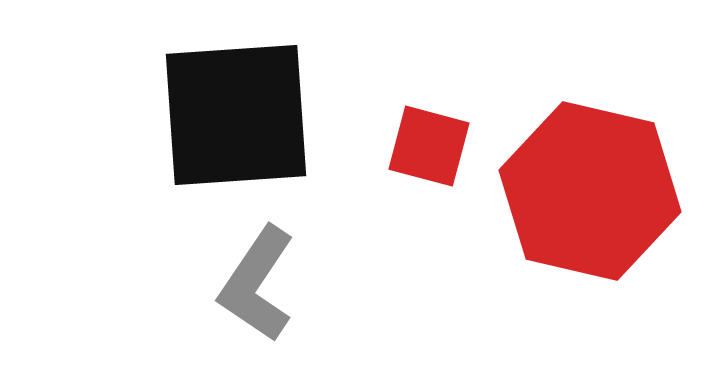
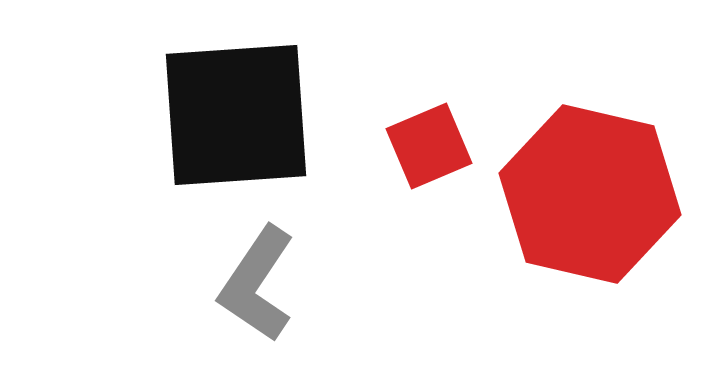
red square: rotated 38 degrees counterclockwise
red hexagon: moved 3 px down
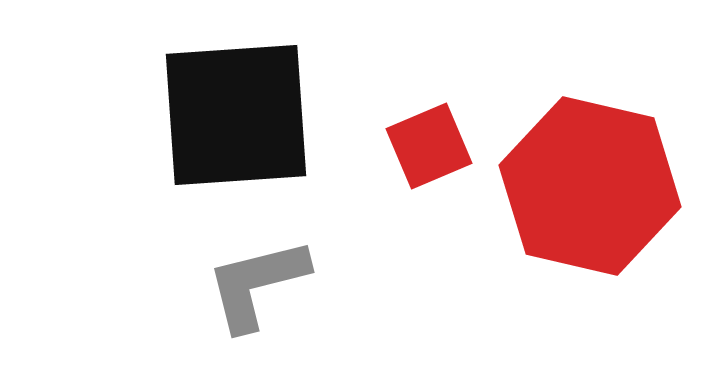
red hexagon: moved 8 px up
gray L-shape: rotated 42 degrees clockwise
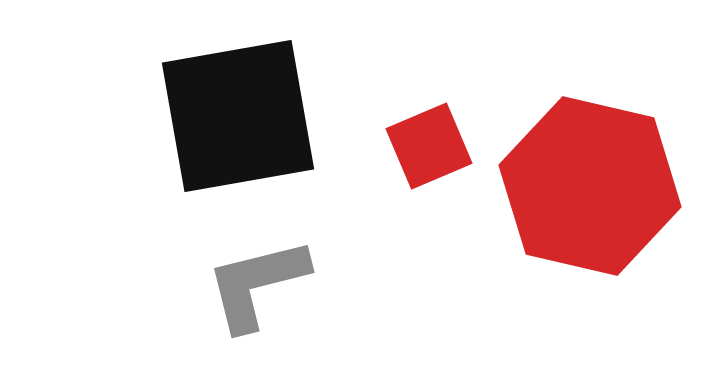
black square: moved 2 px right, 1 px down; rotated 6 degrees counterclockwise
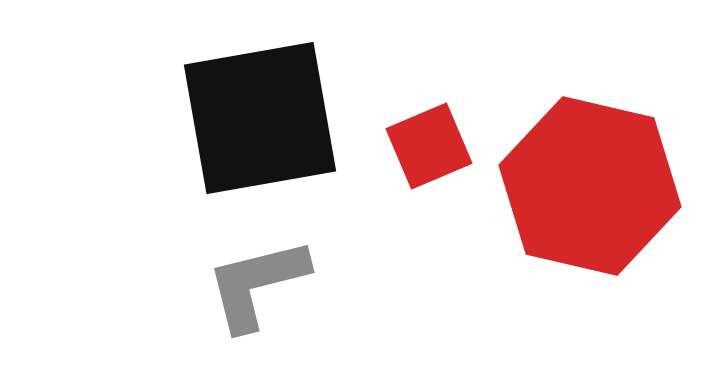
black square: moved 22 px right, 2 px down
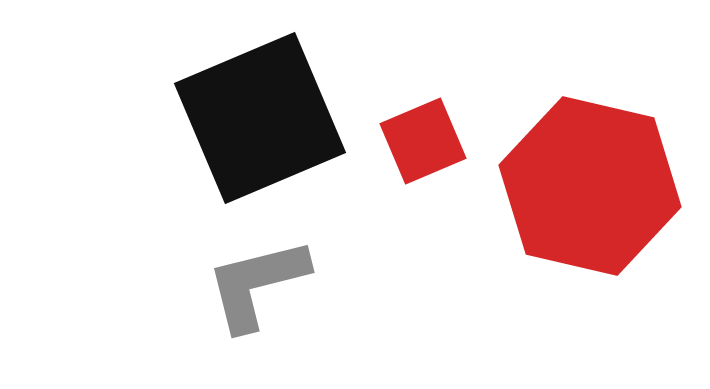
black square: rotated 13 degrees counterclockwise
red square: moved 6 px left, 5 px up
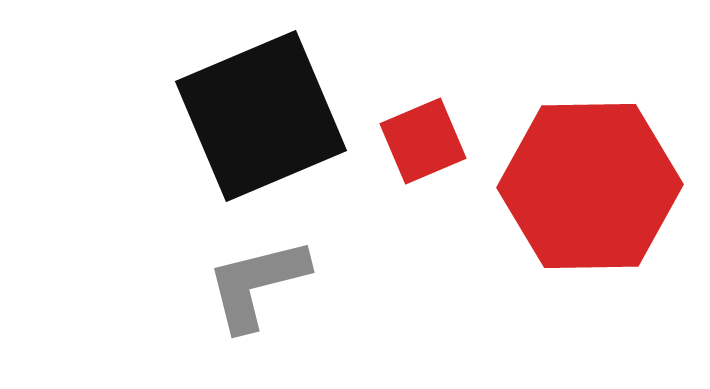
black square: moved 1 px right, 2 px up
red hexagon: rotated 14 degrees counterclockwise
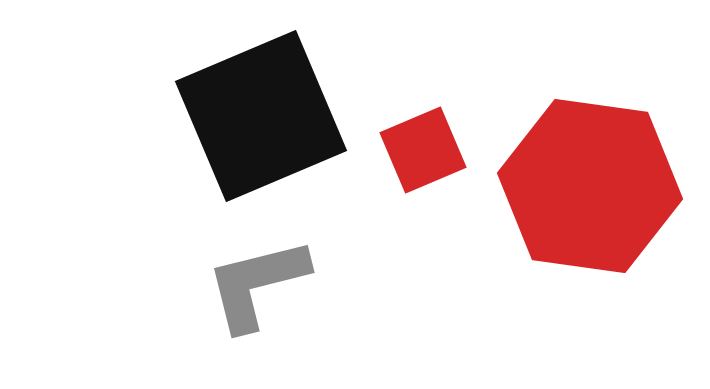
red square: moved 9 px down
red hexagon: rotated 9 degrees clockwise
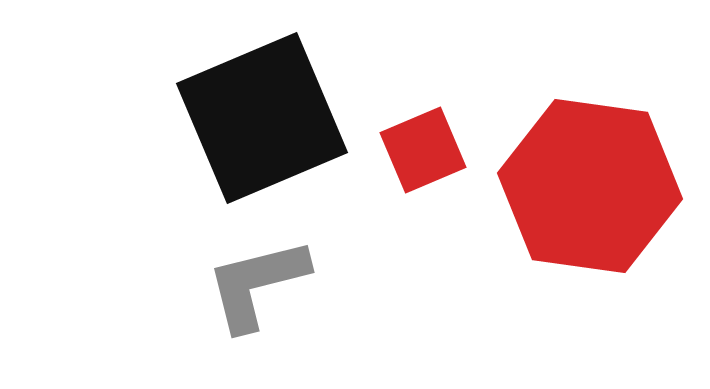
black square: moved 1 px right, 2 px down
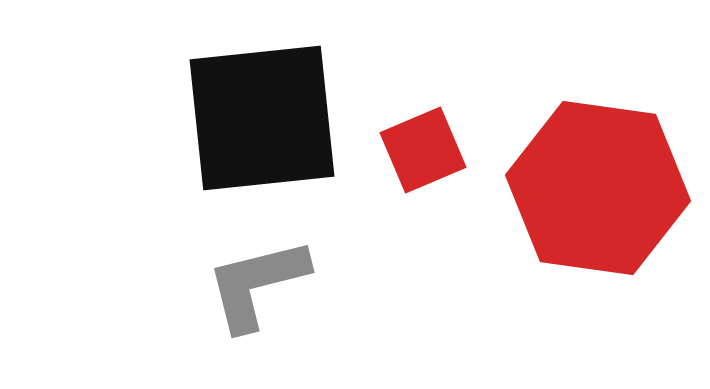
black square: rotated 17 degrees clockwise
red hexagon: moved 8 px right, 2 px down
